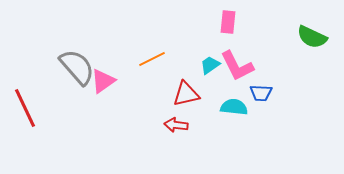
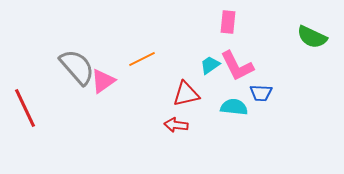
orange line: moved 10 px left
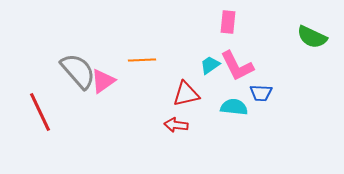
orange line: moved 1 px down; rotated 24 degrees clockwise
gray semicircle: moved 1 px right, 4 px down
red line: moved 15 px right, 4 px down
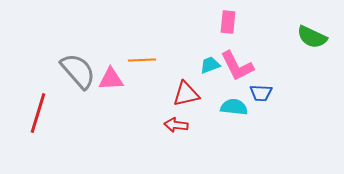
cyan trapezoid: rotated 15 degrees clockwise
pink triangle: moved 8 px right, 2 px up; rotated 32 degrees clockwise
red line: moved 2 px left, 1 px down; rotated 42 degrees clockwise
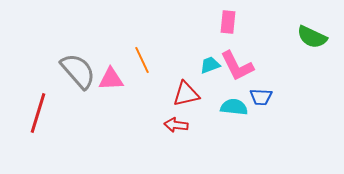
orange line: rotated 68 degrees clockwise
blue trapezoid: moved 4 px down
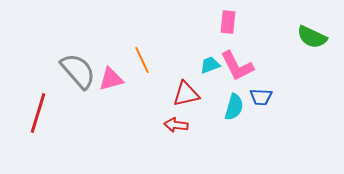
pink triangle: rotated 12 degrees counterclockwise
cyan semicircle: rotated 100 degrees clockwise
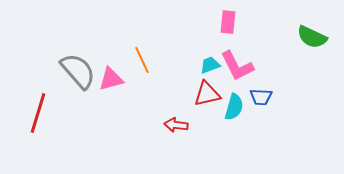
red triangle: moved 21 px right
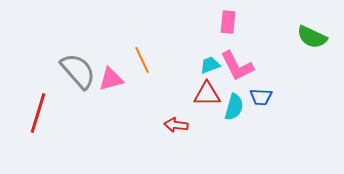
red triangle: rotated 12 degrees clockwise
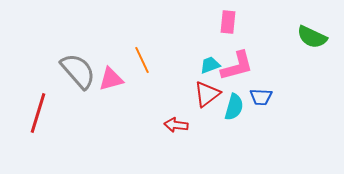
pink L-shape: rotated 78 degrees counterclockwise
red triangle: rotated 36 degrees counterclockwise
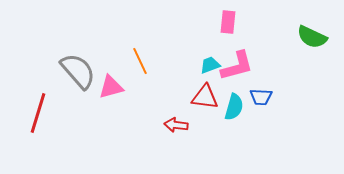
orange line: moved 2 px left, 1 px down
pink triangle: moved 8 px down
red triangle: moved 2 px left, 3 px down; rotated 44 degrees clockwise
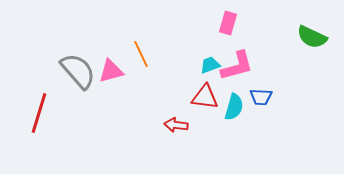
pink rectangle: moved 1 px down; rotated 10 degrees clockwise
orange line: moved 1 px right, 7 px up
pink triangle: moved 16 px up
red line: moved 1 px right
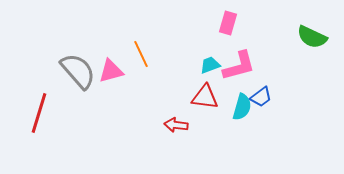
pink L-shape: moved 2 px right
blue trapezoid: rotated 40 degrees counterclockwise
cyan semicircle: moved 8 px right
